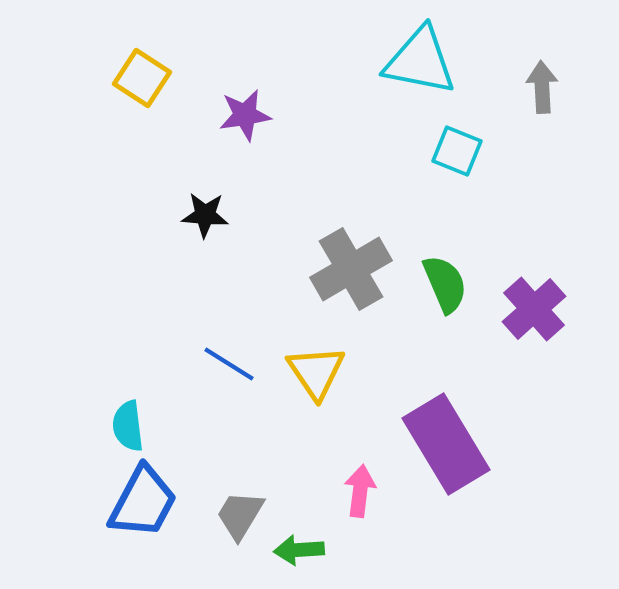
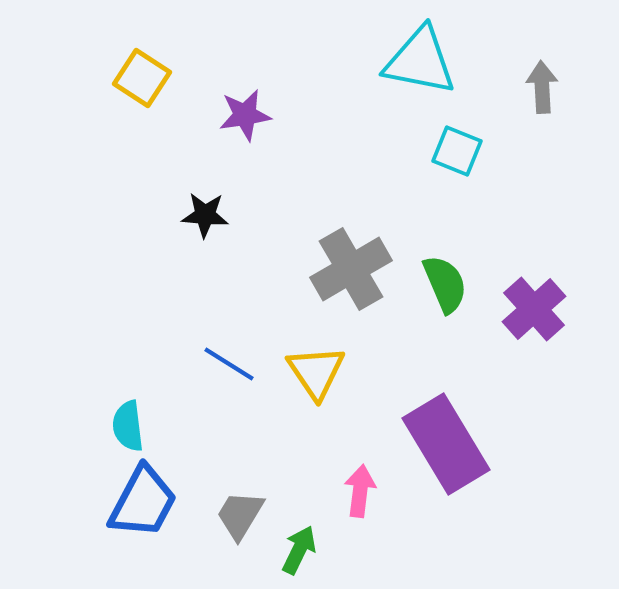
green arrow: rotated 120 degrees clockwise
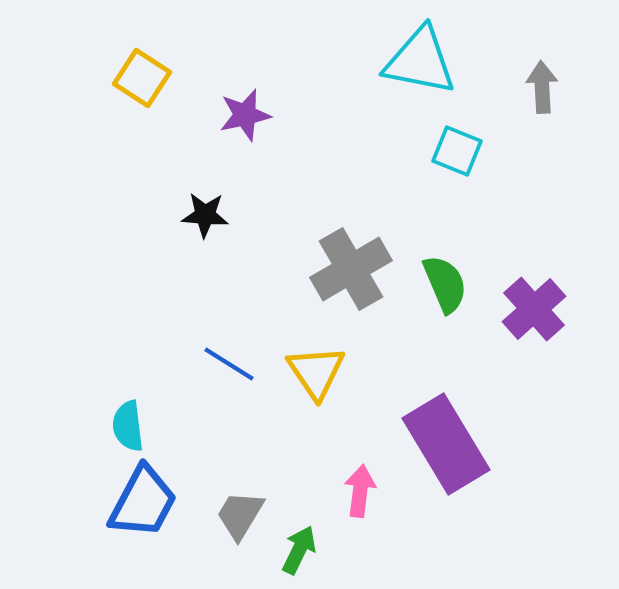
purple star: rotated 4 degrees counterclockwise
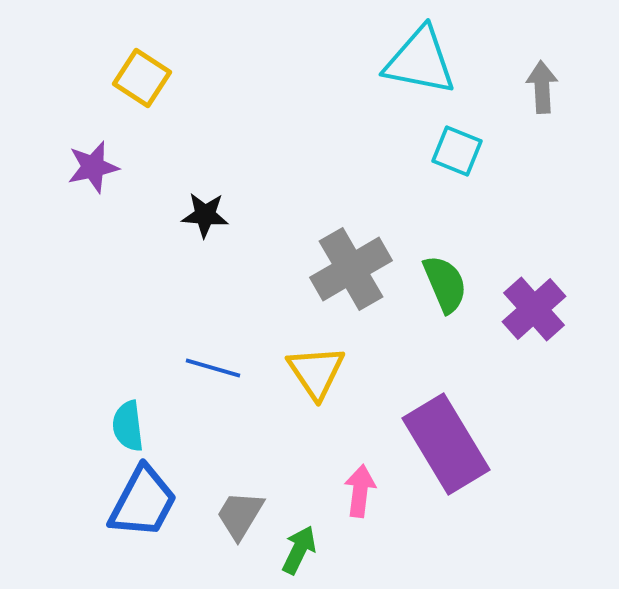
purple star: moved 152 px left, 52 px down
blue line: moved 16 px left, 4 px down; rotated 16 degrees counterclockwise
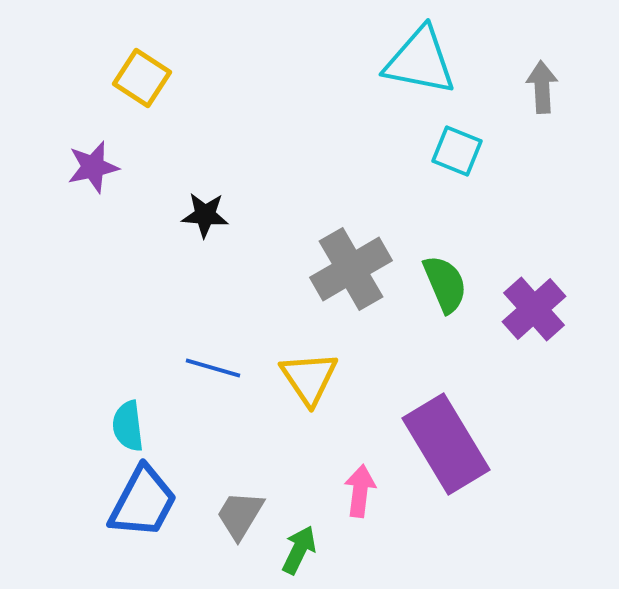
yellow triangle: moved 7 px left, 6 px down
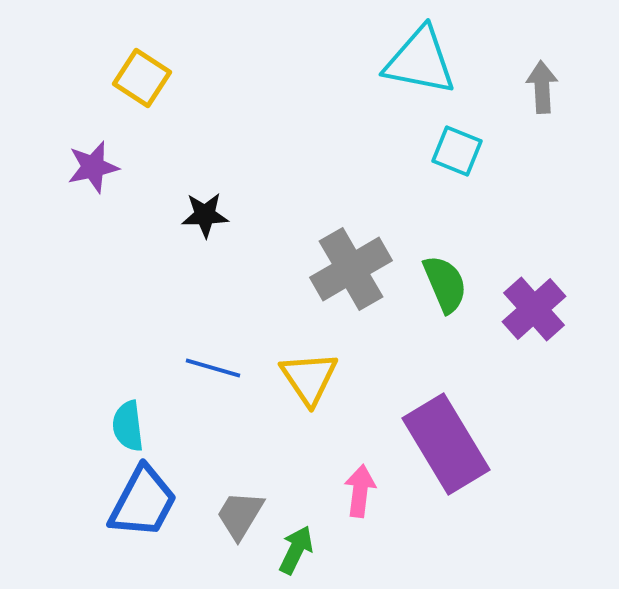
black star: rotated 6 degrees counterclockwise
green arrow: moved 3 px left
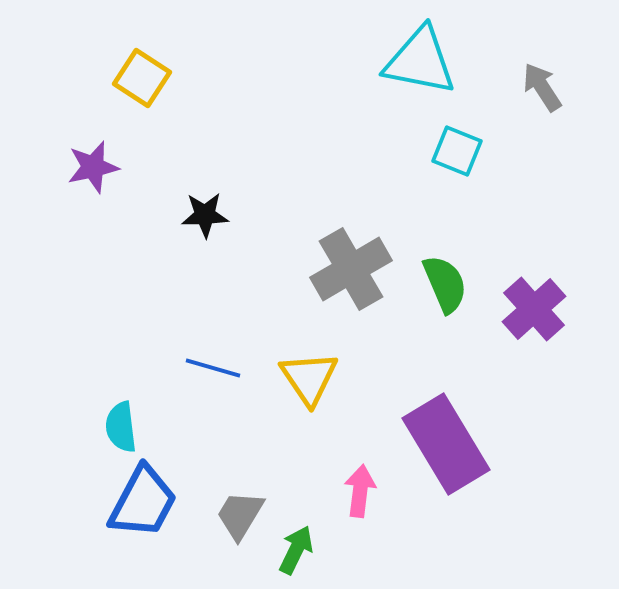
gray arrow: rotated 30 degrees counterclockwise
cyan semicircle: moved 7 px left, 1 px down
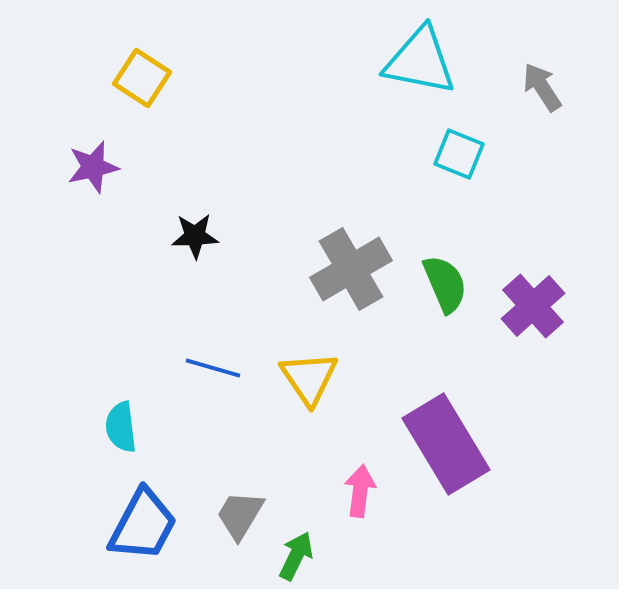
cyan square: moved 2 px right, 3 px down
black star: moved 10 px left, 21 px down
purple cross: moved 1 px left, 3 px up
blue trapezoid: moved 23 px down
green arrow: moved 6 px down
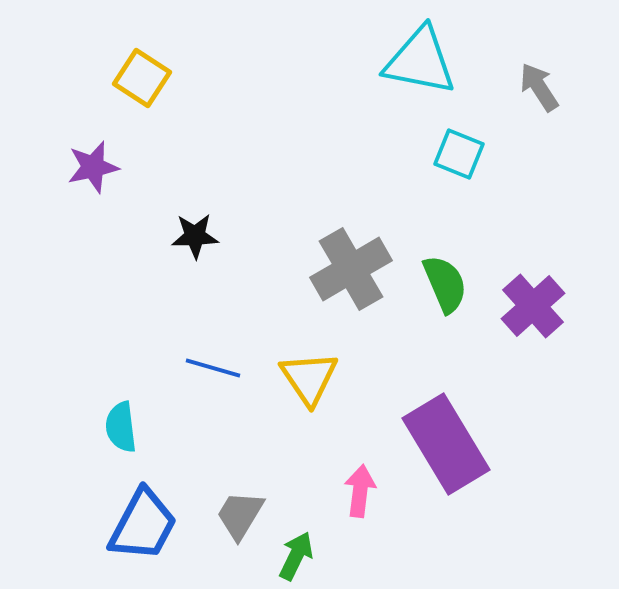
gray arrow: moved 3 px left
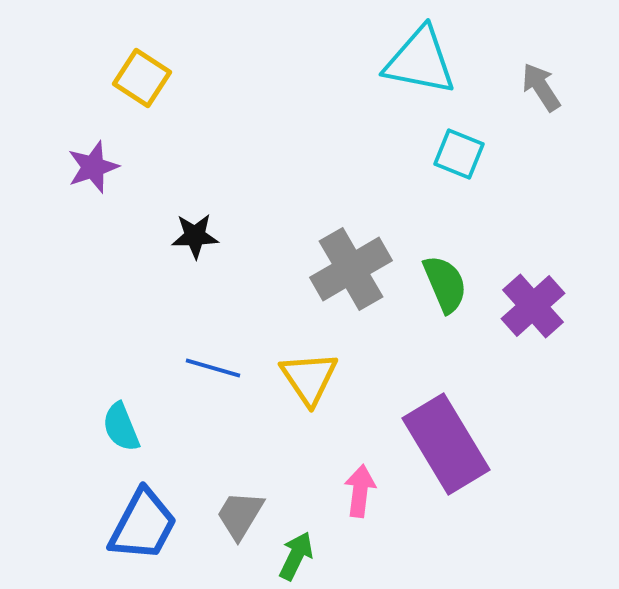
gray arrow: moved 2 px right
purple star: rotated 6 degrees counterclockwise
cyan semicircle: rotated 15 degrees counterclockwise
